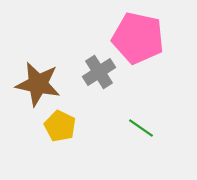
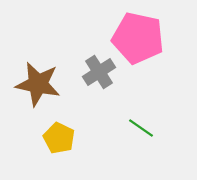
yellow pentagon: moved 1 px left, 12 px down
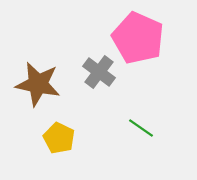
pink pentagon: rotated 12 degrees clockwise
gray cross: rotated 20 degrees counterclockwise
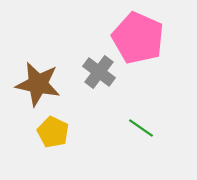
yellow pentagon: moved 6 px left, 6 px up
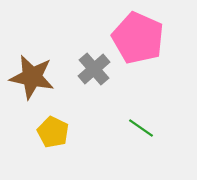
gray cross: moved 5 px left, 3 px up; rotated 12 degrees clockwise
brown star: moved 6 px left, 7 px up
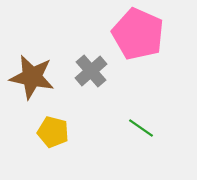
pink pentagon: moved 4 px up
gray cross: moved 3 px left, 2 px down
yellow pentagon: rotated 12 degrees counterclockwise
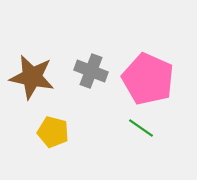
pink pentagon: moved 10 px right, 45 px down
gray cross: rotated 28 degrees counterclockwise
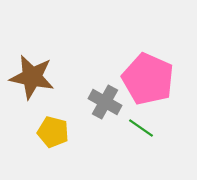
gray cross: moved 14 px right, 31 px down; rotated 8 degrees clockwise
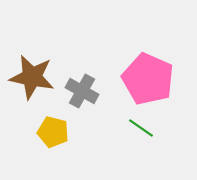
gray cross: moved 23 px left, 11 px up
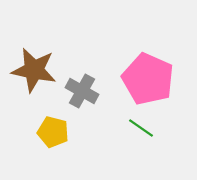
brown star: moved 2 px right, 7 px up
